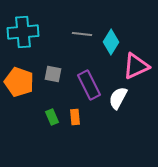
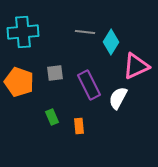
gray line: moved 3 px right, 2 px up
gray square: moved 2 px right, 1 px up; rotated 18 degrees counterclockwise
orange rectangle: moved 4 px right, 9 px down
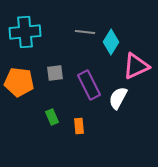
cyan cross: moved 2 px right
orange pentagon: rotated 12 degrees counterclockwise
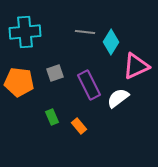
gray square: rotated 12 degrees counterclockwise
white semicircle: rotated 25 degrees clockwise
orange rectangle: rotated 35 degrees counterclockwise
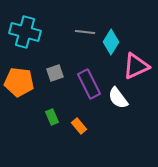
cyan cross: rotated 20 degrees clockwise
purple rectangle: moved 1 px up
white semicircle: rotated 90 degrees counterclockwise
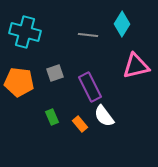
gray line: moved 3 px right, 3 px down
cyan diamond: moved 11 px right, 18 px up
pink triangle: rotated 12 degrees clockwise
purple rectangle: moved 1 px right, 3 px down
white semicircle: moved 14 px left, 18 px down
orange rectangle: moved 1 px right, 2 px up
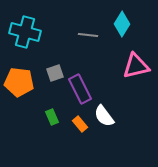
purple rectangle: moved 10 px left, 2 px down
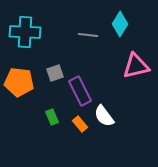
cyan diamond: moved 2 px left
cyan cross: rotated 12 degrees counterclockwise
purple rectangle: moved 2 px down
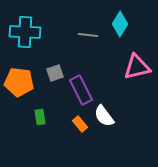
pink triangle: moved 1 px right, 1 px down
purple rectangle: moved 1 px right, 1 px up
green rectangle: moved 12 px left; rotated 14 degrees clockwise
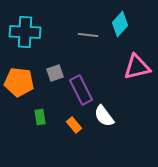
cyan diamond: rotated 10 degrees clockwise
orange rectangle: moved 6 px left, 1 px down
